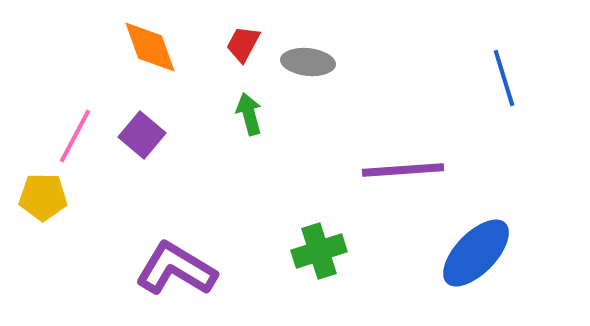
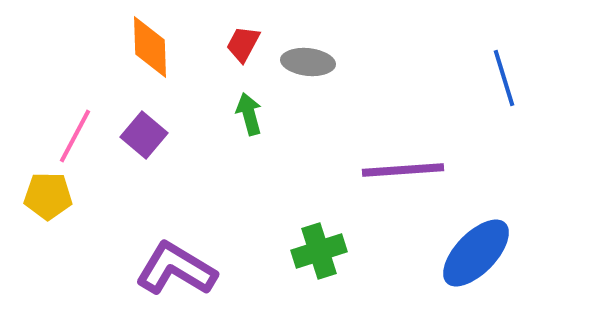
orange diamond: rotated 18 degrees clockwise
purple square: moved 2 px right
yellow pentagon: moved 5 px right, 1 px up
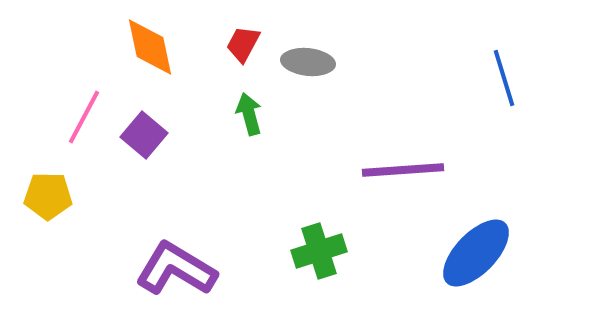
orange diamond: rotated 10 degrees counterclockwise
pink line: moved 9 px right, 19 px up
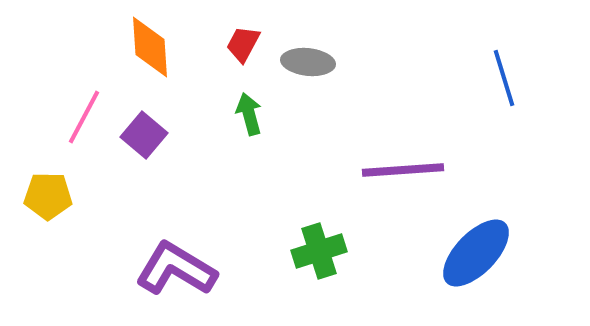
orange diamond: rotated 8 degrees clockwise
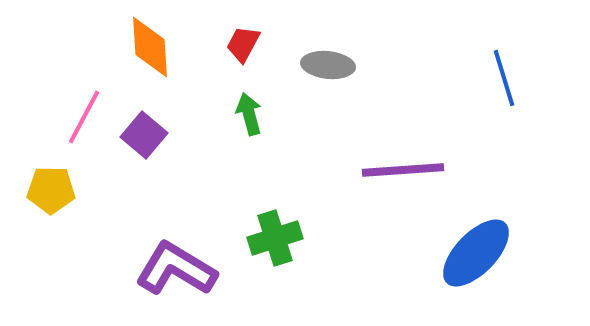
gray ellipse: moved 20 px right, 3 px down
yellow pentagon: moved 3 px right, 6 px up
green cross: moved 44 px left, 13 px up
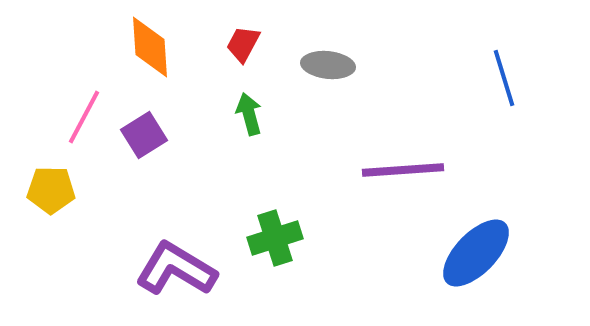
purple square: rotated 18 degrees clockwise
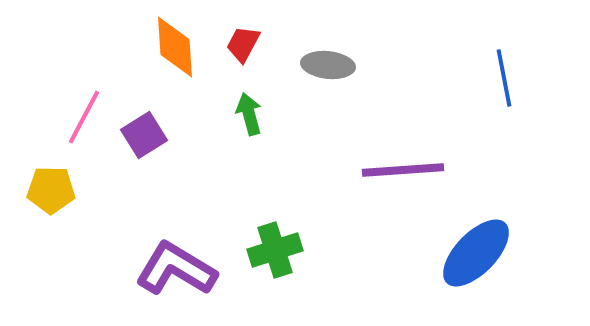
orange diamond: moved 25 px right
blue line: rotated 6 degrees clockwise
green cross: moved 12 px down
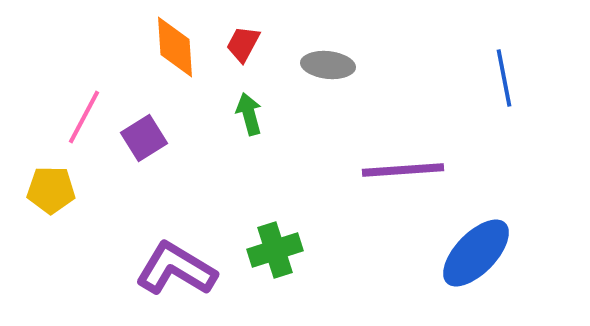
purple square: moved 3 px down
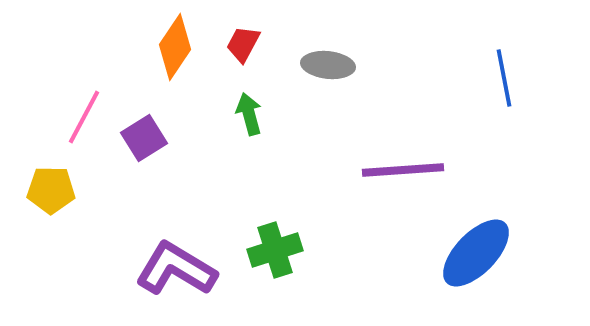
orange diamond: rotated 38 degrees clockwise
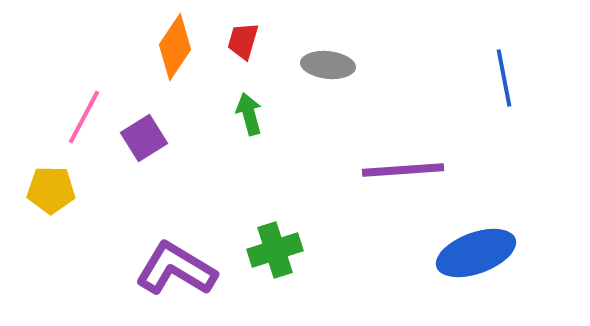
red trapezoid: moved 3 px up; rotated 12 degrees counterclockwise
blue ellipse: rotated 26 degrees clockwise
